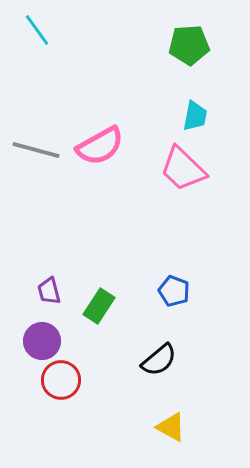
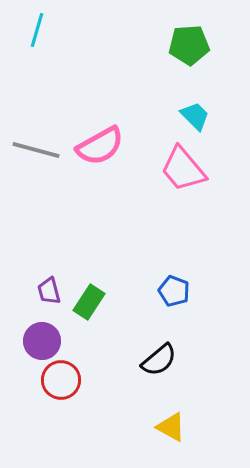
cyan line: rotated 52 degrees clockwise
cyan trapezoid: rotated 56 degrees counterclockwise
pink trapezoid: rotated 6 degrees clockwise
green rectangle: moved 10 px left, 4 px up
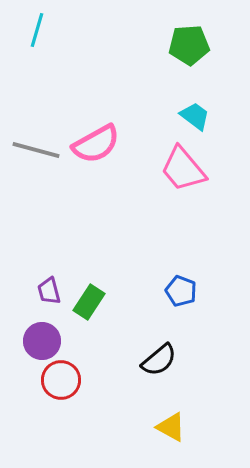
cyan trapezoid: rotated 8 degrees counterclockwise
pink semicircle: moved 4 px left, 2 px up
blue pentagon: moved 7 px right
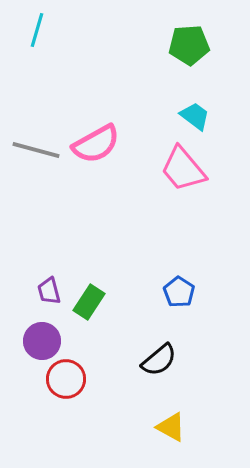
blue pentagon: moved 2 px left, 1 px down; rotated 12 degrees clockwise
red circle: moved 5 px right, 1 px up
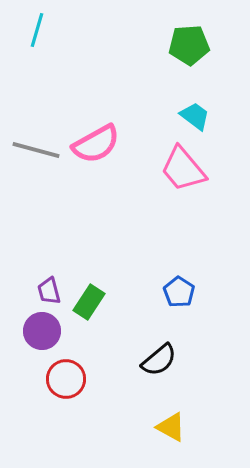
purple circle: moved 10 px up
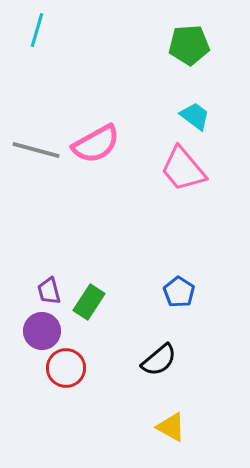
red circle: moved 11 px up
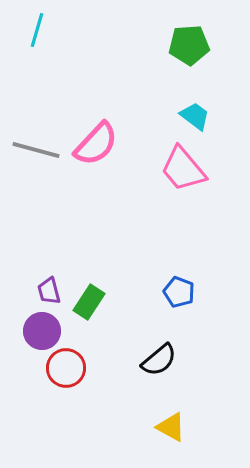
pink semicircle: rotated 18 degrees counterclockwise
blue pentagon: rotated 12 degrees counterclockwise
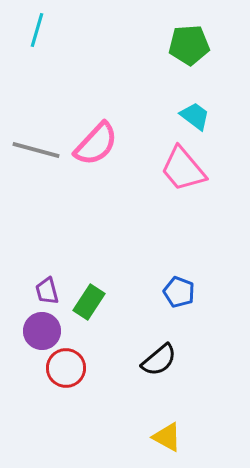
purple trapezoid: moved 2 px left
yellow triangle: moved 4 px left, 10 px down
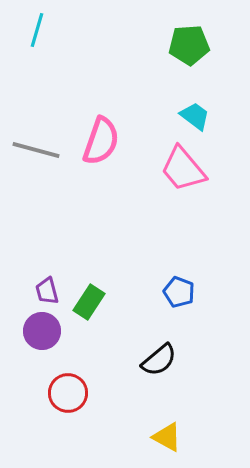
pink semicircle: moved 5 px right, 3 px up; rotated 24 degrees counterclockwise
red circle: moved 2 px right, 25 px down
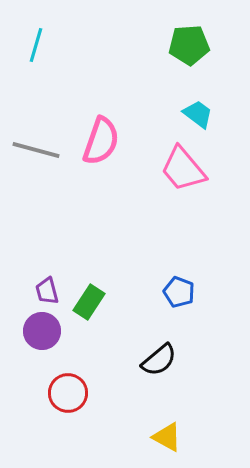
cyan line: moved 1 px left, 15 px down
cyan trapezoid: moved 3 px right, 2 px up
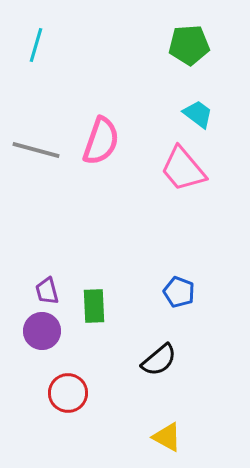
green rectangle: moved 5 px right, 4 px down; rotated 36 degrees counterclockwise
